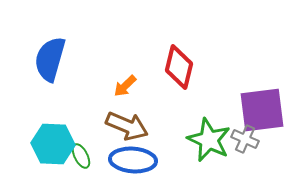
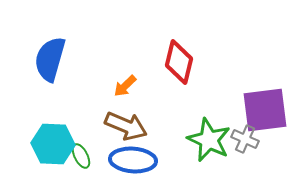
red diamond: moved 5 px up
purple square: moved 3 px right
brown arrow: moved 1 px left
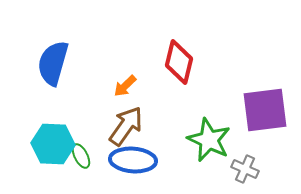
blue semicircle: moved 3 px right, 4 px down
brown arrow: rotated 78 degrees counterclockwise
gray cross: moved 30 px down
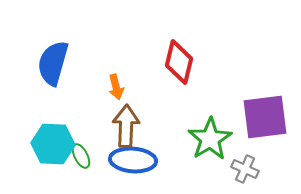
orange arrow: moved 9 px left, 1 px down; rotated 60 degrees counterclockwise
purple square: moved 7 px down
brown arrow: rotated 33 degrees counterclockwise
green star: moved 1 px right, 1 px up; rotated 15 degrees clockwise
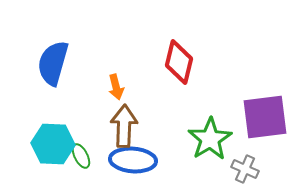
brown arrow: moved 2 px left
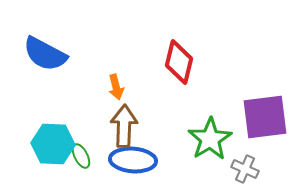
blue semicircle: moved 8 px left, 9 px up; rotated 78 degrees counterclockwise
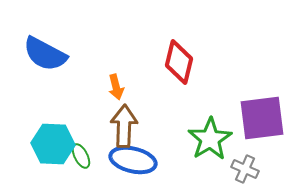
purple square: moved 3 px left, 1 px down
blue ellipse: rotated 9 degrees clockwise
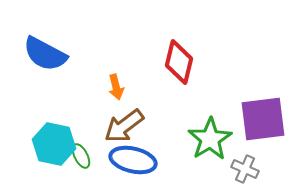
purple square: moved 1 px right, 1 px down
brown arrow: rotated 129 degrees counterclockwise
cyan hexagon: moved 1 px right; rotated 9 degrees clockwise
